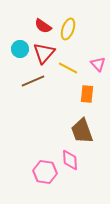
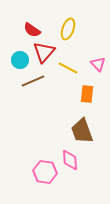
red semicircle: moved 11 px left, 4 px down
cyan circle: moved 11 px down
red triangle: moved 1 px up
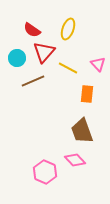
cyan circle: moved 3 px left, 2 px up
pink diamond: moved 5 px right; rotated 40 degrees counterclockwise
pink hexagon: rotated 15 degrees clockwise
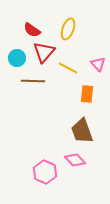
brown line: rotated 25 degrees clockwise
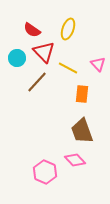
red triangle: rotated 25 degrees counterclockwise
brown line: moved 4 px right, 1 px down; rotated 50 degrees counterclockwise
orange rectangle: moved 5 px left
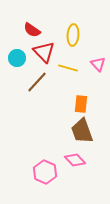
yellow ellipse: moved 5 px right, 6 px down; rotated 15 degrees counterclockwise
yellow line: rotated 12 degrees counterclockwise
orange rectangle: moved 1 px left, 10 px down
